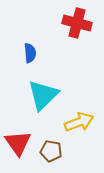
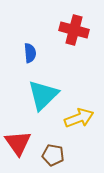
red cross: moved 3 px left, 7 px down
yellow arrow: moved 4 px up
brown pentagon: moved 2 px right, 4 px down
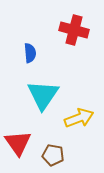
cyan triangle: rotated 12 degrees counterclockwise
